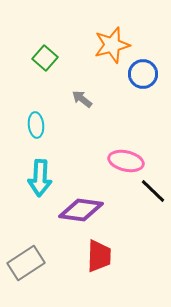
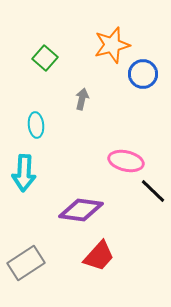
gray arrow: rotated 65 degrees clockwise
cyan arrow: moved 16 px left, 5 px up
red trapezoid: rotated 40 degrees clockwise
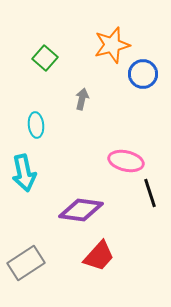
cyan arrow: rotated 15 degrees counterclockwise
black line: moved 3 px left, 2 px down; rotated 28 degrees clockwise
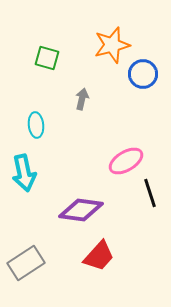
green square: moved 2 px right; rotated 25 degrees counterclockwise
pink ellipse: rotated 44 degrees counterclockwise
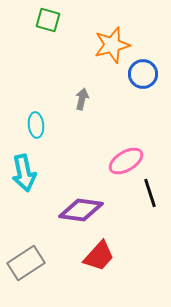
green square: moved 1 px right, 38 px up
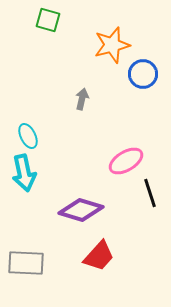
cyan ellipse: moved 8 px left, 11 px down; rotated 20 degrees counterclockwise
purple diamond: rotated 9 degrees clockwise
gray rectangle: rotated 36 degrees clockwise
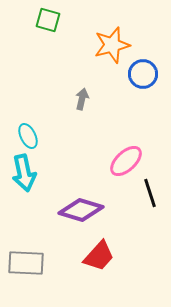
pink ellipse: rotated 12 degrees counterclockwise
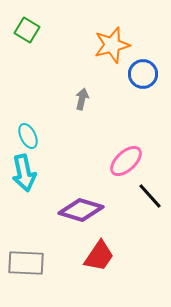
green square: moved 21 px left, 10 px down; rotated 15 degrees clockwise
black line: moved 3 px down; rotated 24 degrees counterclockwise
red trapezoid: rotated 8 degrees counterclockwise
